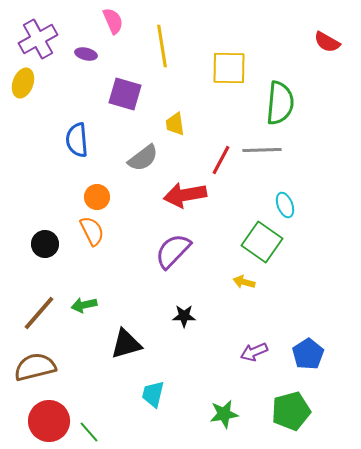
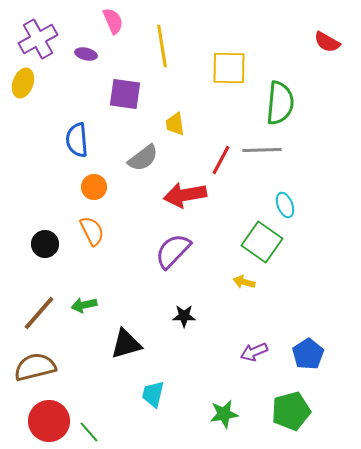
purple square: rotated 8 degrees counterclockwise
orange circle: moved 3 px left, 10 px up
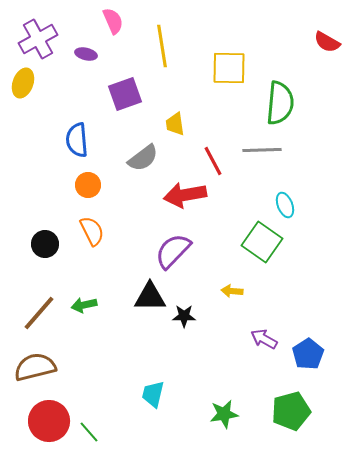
purple square: rotated 28 degrees counterclockwise
red line: moved 8 px left, 1 px down; rotated 56 degrees counterclockwise
orange circle: moved 6 px left, 2 px up
yellow arrow: moved 12 px left, 9 px down; rotated 10 degrees counterclockwise
black triangle: moved 24 px right, 47 px up; rotated 16 degrees clockwise
purple arrow: moved 10 px right, 13 px up; rotated 52 degrees clockwise
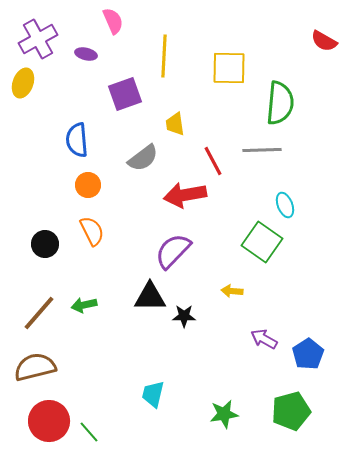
red semicircle: moved 3 px left, 1 px up
yellow line: moved 2 px right, 10 px down; rotated 12 degrees clockwise
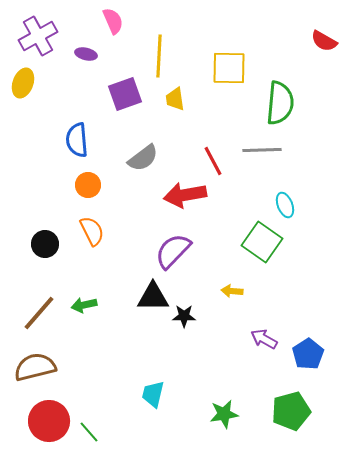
purple cross: moved 3 px up
yellow line: moved 5 px left
yellow trapezoid: moved 25 px up
black triangle: moved 3 px right
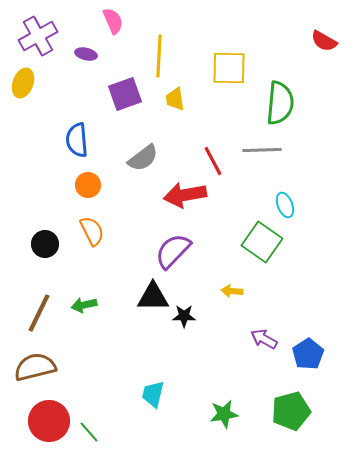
brown line: rotated 15 degrees counterclockwise
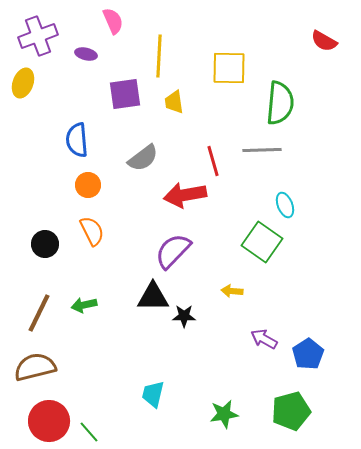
purple cross: rotated 9 degrees clockwise
purple square: rotated 12 degrees clockwise
yellow trapezoid: moved 1 px left, 3 px down
red line: rotated 12 degrees clockwise
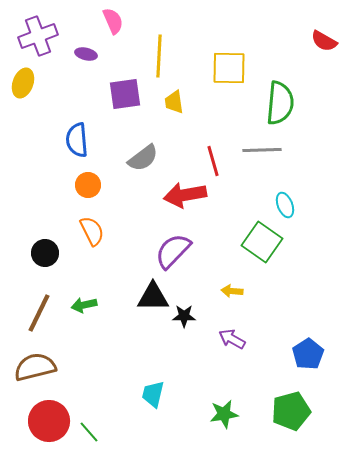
black circle: moved 9 px down
purple arrow: moved 32 px left
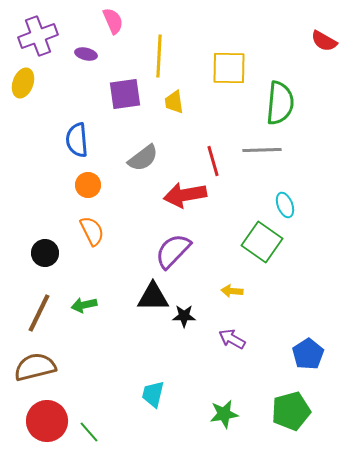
red circle: moved 2 px left
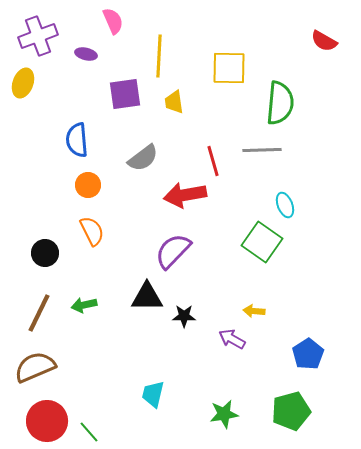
yellow arrow: moved 22 px right, 20 px down
black triangle: moved 6 px left
brown semicircle: rotated 9 degrees counterclockwise
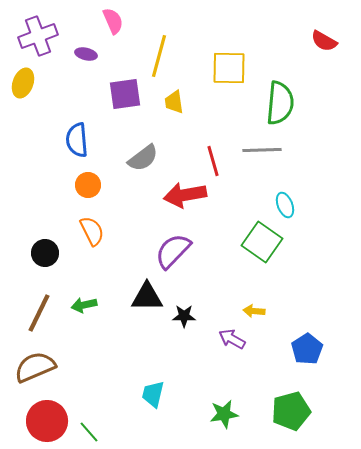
yellow line: rotated 12 degrees clockwise
blue pentagon: moved 1 px left, 5 px up
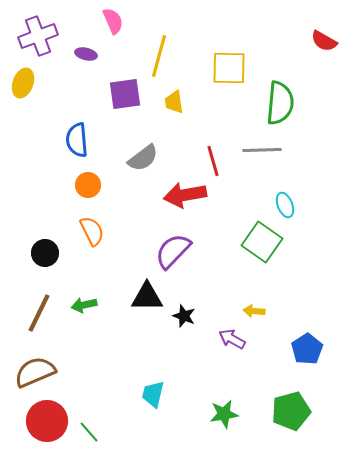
black star: rotated 20 degrees clockwise
brown semicircle: moved 5 px down
